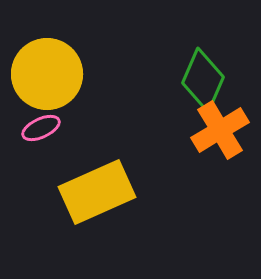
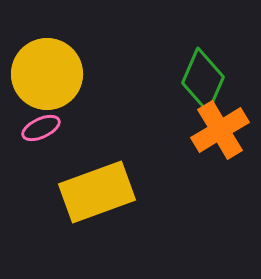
yellow rectangle: rotated 4 degrees clockwise
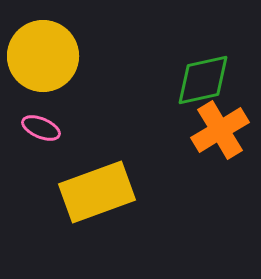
yellow circle: moved 4 px left, 18 px up
green diamond: rotated 54 degrees clockwise
pink ellipse: rotated 48 degrees clockwise
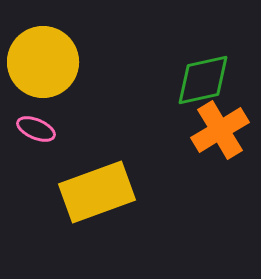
yellow circle: moved 6 px down
pink ellipse: moved 5 px left, 1 px down
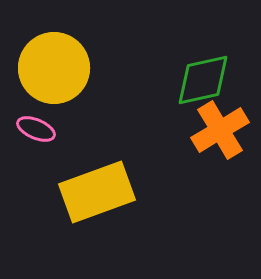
yellow circle: moved 11 px right, 6 px down
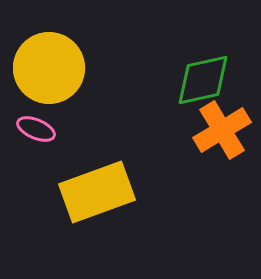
yellow circle: moved 5 px left
orange cross: moved 2 px right
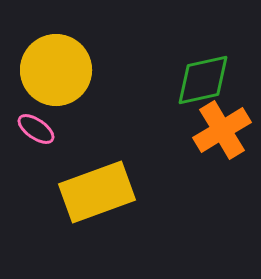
yellow circle: moved 7 px right, 2 px down
pink ellipse: rotated 12 degrees clockwise
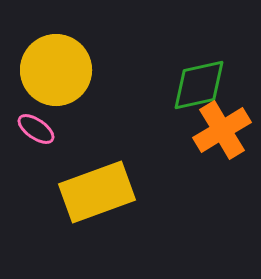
green diamond: moved 4 px left, 5 px down
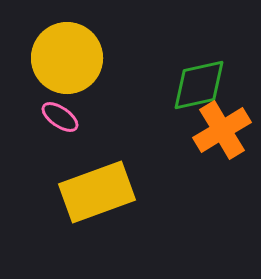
yellow circle: moved 11 px right, 12 px up
pink ellipse: moved 24 px right, 12 px up
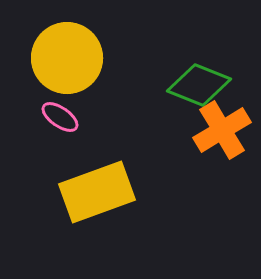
green diamond: rotated 34 degrees clockwise
